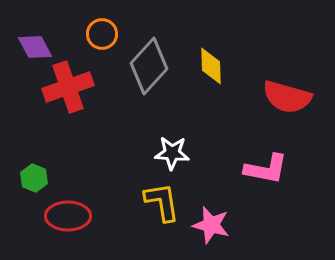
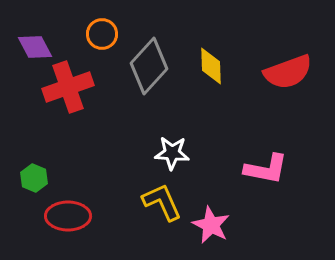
red semicircle: moved 1 px right, 25 px up; rotated 36 degrees counterclockwise
yellow L-shape: rotated 15 degrees counterclockwise
pink star: rotated 12 degrees clockwise
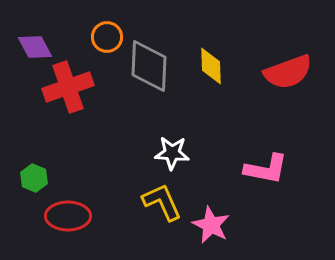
orange circle: moved 5 px right, 3 px down
gray diamond: rotated 40 degrees counterclockwise
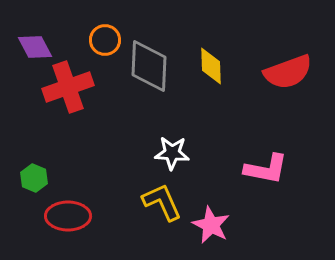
orange circle: moved 2 px left, 3 px down
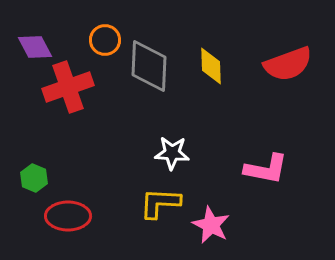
red semicircle: moved 8 px up
yellow L-shape: moved 2 px left, 1 px down; rotated 63 degrees counterclockwise
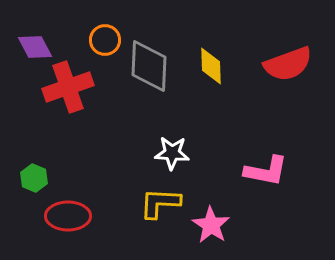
pink L-shape: moved 2 px down
pink star: rotated 6 degrees clockwise
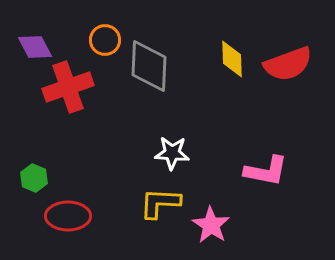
yellow diamond: moved 21 px right, 7 px up
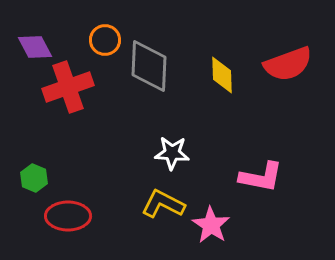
yellow diamond: moved 10 px left, 16 px down
pink L-shape: moved 5 px left, 6 px down
yellow L-shape: moved 3 px right, 1 px down; rotated 24 degrees clockwise
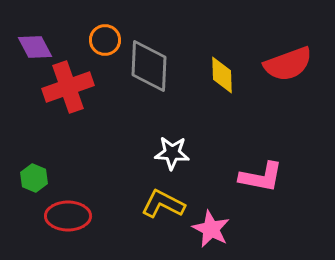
pink star: moved 4 px down; rotated 6 degrees counterclockwise
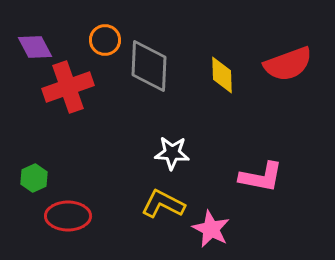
green hexagon: rotated 12 degrees clockwise
